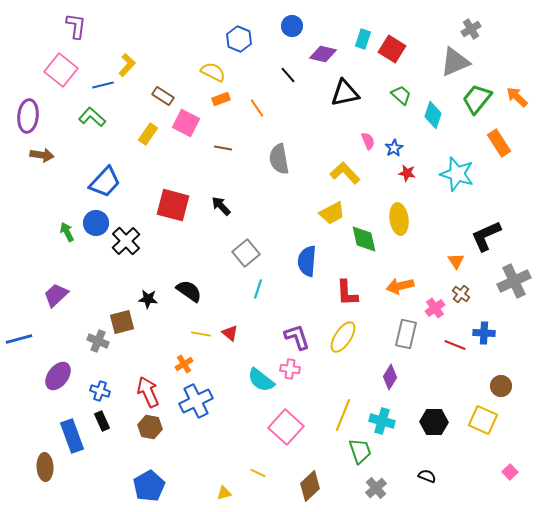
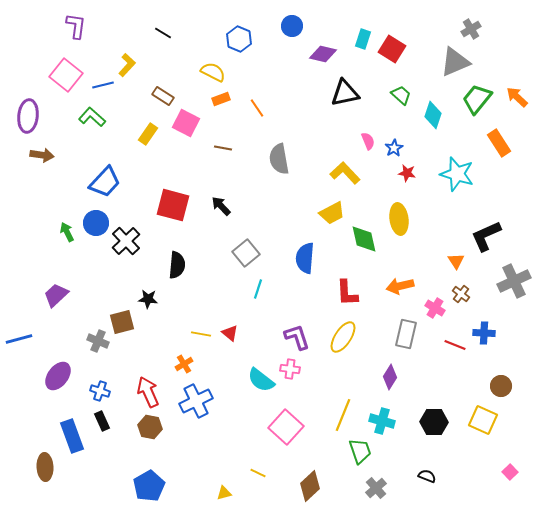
pink square at (61, 70): moved 5 px right, 5 px down
black line at (288, 75): moved 125 px left, 42 px up; rotated 18 degrees counterclockwise
blue semicircle at (307, 261): moved 2 px left, 3 px up
black semicircle at (189, 291): moved 12 px left, 26 px up; rotated 60 degrees clockwise
pink cross at (435, 308): rotated 24 degrees counterclockwise
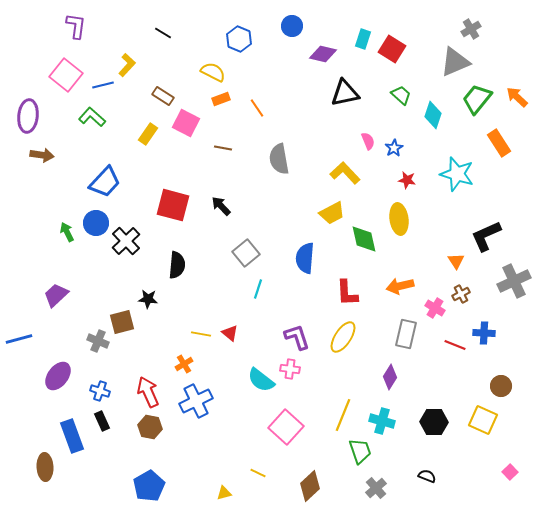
red star at (407, 173): moved 7 px down
brown cross at (461, 294): rotated 24 degrees clockwise
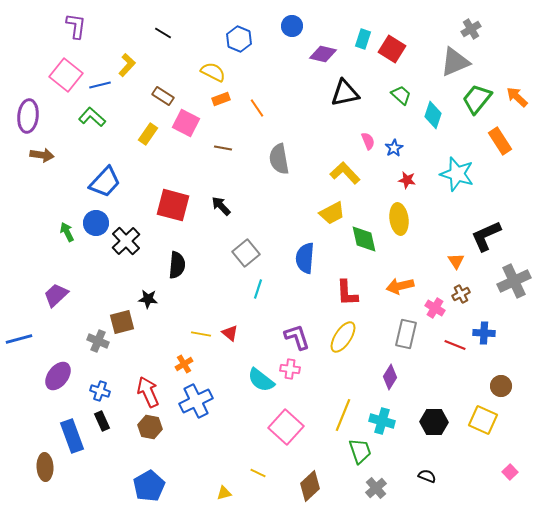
blue line at (103, 85): moved 3 px left
orange rectangle at (499, 143): moved 1 px right, 2 px up
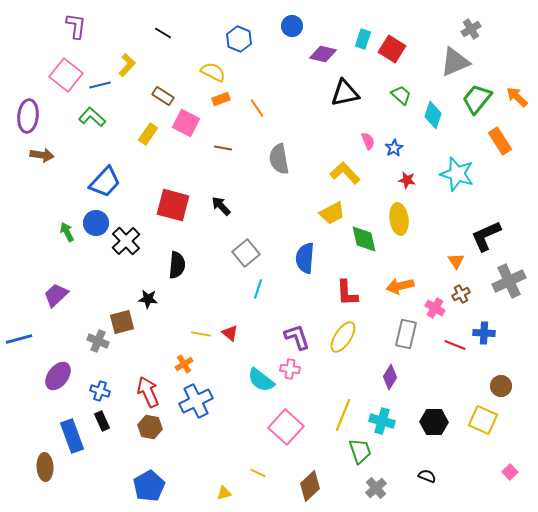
gray cross at (514, 281): moved 5 px left
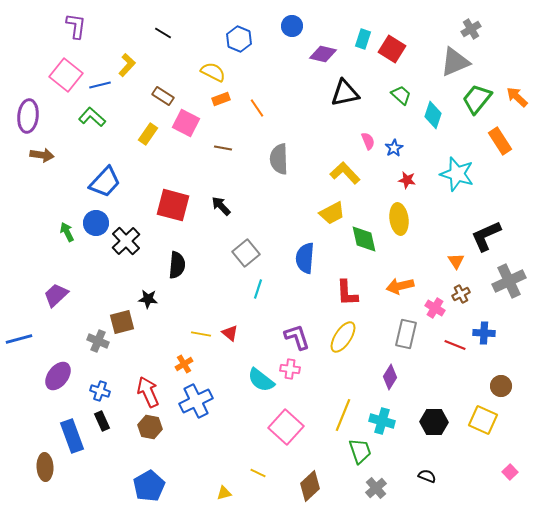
gray semicircle at (279, 159): rotated 8 degrees clockwise
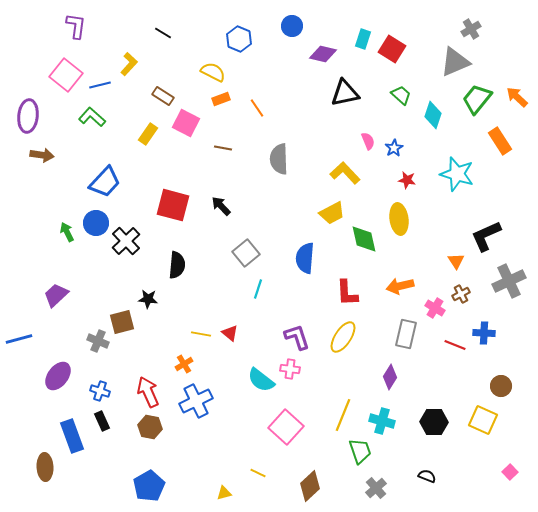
yellow L-shape at (127, 65): moved 2 px right, 1 px up
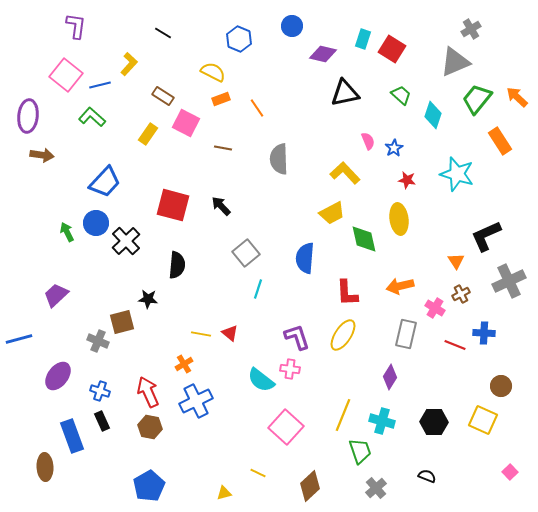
yellow ellipse at (343, 337): moved 2 px up
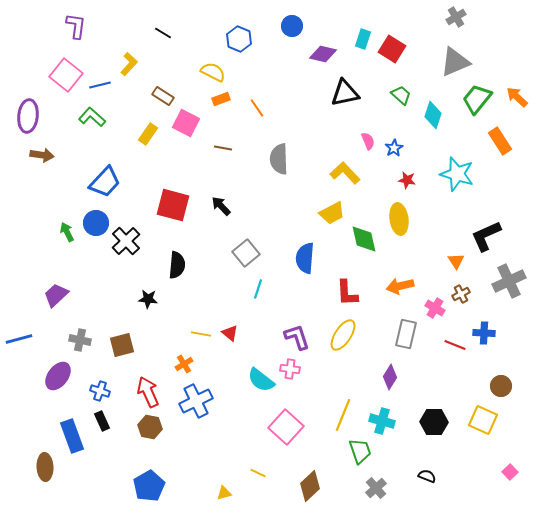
gray cross at (471, 29): moved 15 px left, 12 px up
brown square at (122, 322): moved 23 px down
gray cross at (98, 341): moved 18 px left, 1 px up; rotated 10 degrees counterclockwise
